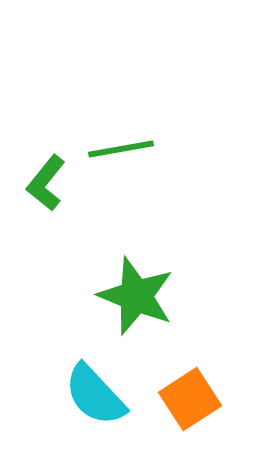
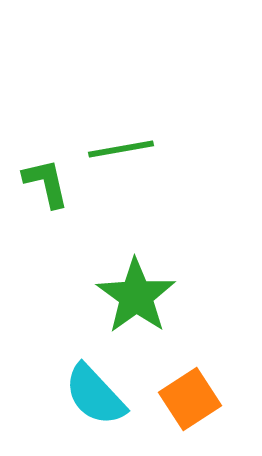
green L-shape: rotated 128 degrees clockwise
green star: rotated 14 degrees clockwise
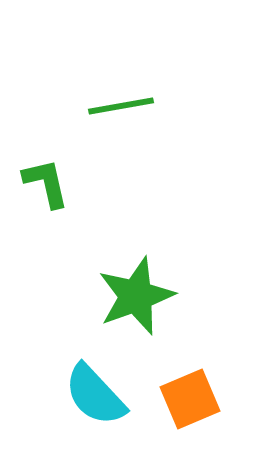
green line: moved 43 px up
green star: rotated 16 degrees clockwise
orange square: rotated 10 degrees clockwise
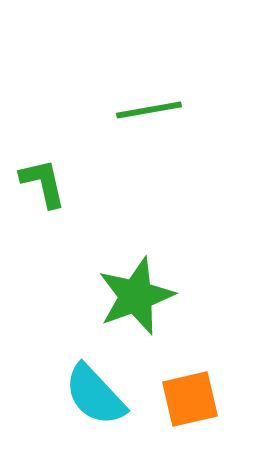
green line: moved 28 px right, 4 px down
green L-shape: moved 3 px left
orange square: rotated 10 degrees clockwise
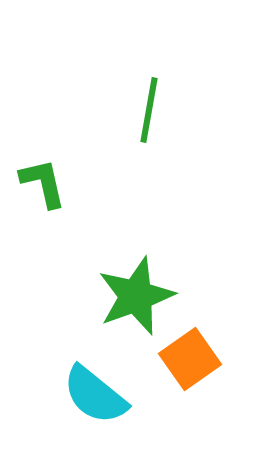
green line: rotated 70 degrees counterclockwise
cyan semicircle: rotated 8 degrees counterclockwise
orange square: moved 40 px up; rotated 22 degrees counterclockwise
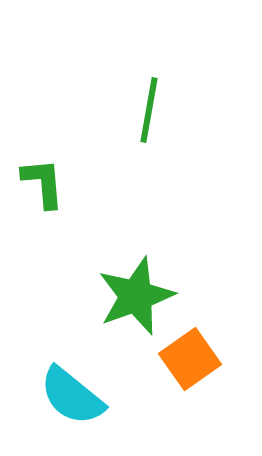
green L-shape: rotated 8 degrees clockwise
cyan semicircle: moved 23 px left, 1 px down
